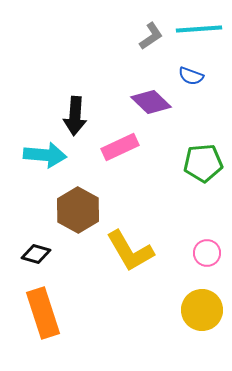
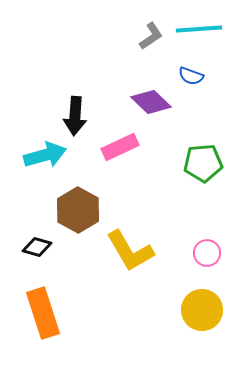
cyan arrow: rotated 21 degrees counterclockwise
black diamond: moved 1 px right, 7 px up
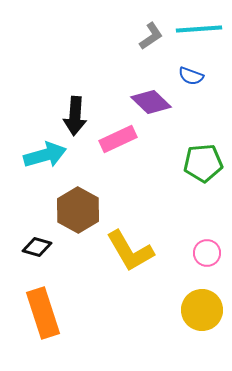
pink rectangle: moved 2 px left, 8 px up
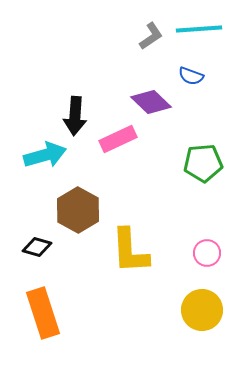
yellow L-shape: rotated 27 degrees clockwise
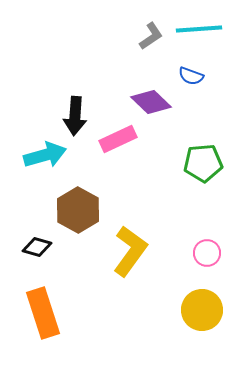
yellow L-shape: rotated 141 degrees counterclockwise
